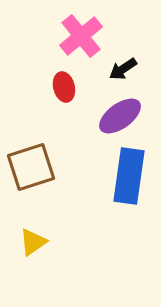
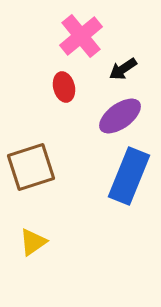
blue rectangle: rotated 14 degrees clockwise
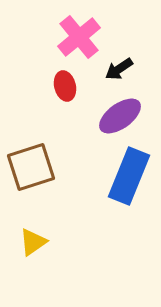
pink cross: moved 2 px left, 1 px down
black arrow: moved 4 px left
red ellipse: moved 1 px right, 1 px up
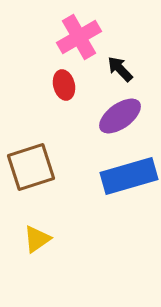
pink cross: rotated 9 degrees clockwise
black arrow: moved 1 px right; rotated 80 degrees clockwise
red ellipse: moved 1 px left, 1 px up
blue rectangle: rotated 52 degrees clockwise
yellow triangle: moved 4 px right, 3 px up
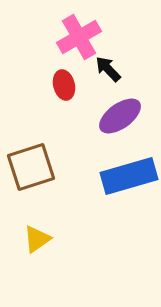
black arrow: moved 12 px left
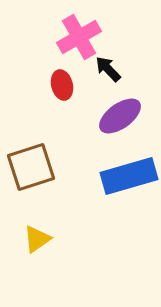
red ellipse: moved 2 px left
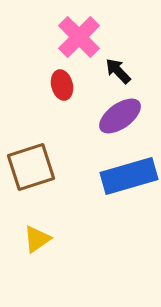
pink cross: rotated 15 degrees counterclockwise
black arrow: moved 10 px right, 2 px down
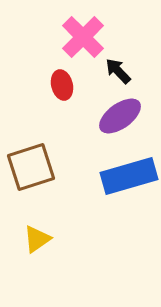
pink cross: moved 4 px right
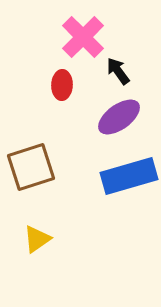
black arrow: rotated 8 degrees clockwise
red ellipse: rotated 16 degrees clockwise
purple ellipse: moved 1 px left, 1 px down
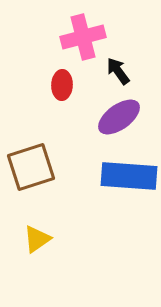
pink cross: rotated 30 degrees clockwise
blue rectangle: rotated 20 degrees clockwise
